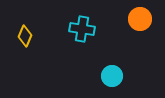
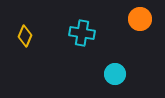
cyan cross: moved 4 px down
cyan circle: moved 3 px right, 2 px up
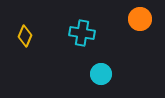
cyan circle: moved 14 px left
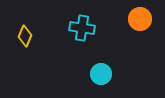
cyan cross: moved 5 px up
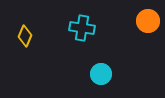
orange circle: moved 8 px right, 2 px down
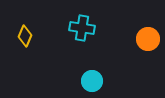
orange circle: moved 18 px down
cyan circle: moved 9 px left, 7 px down
